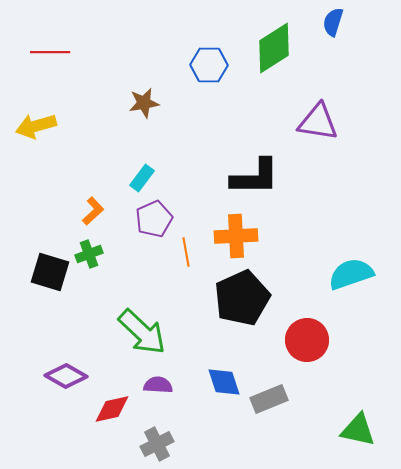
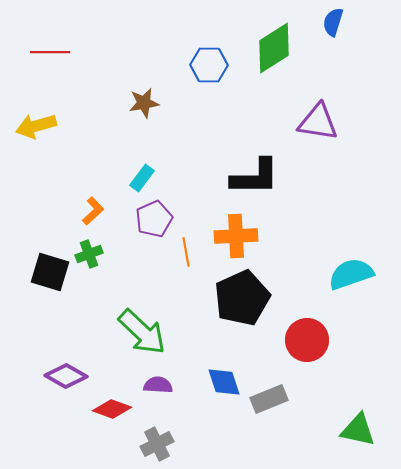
red diamond: rotated 33 degrees clockwise
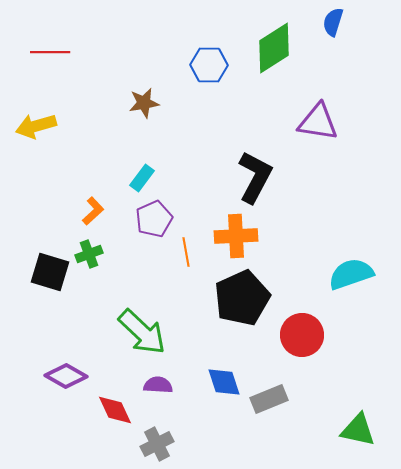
black L-shape: rotated 62 degrees counterclockwise
red circle: moved 5 px left, 5 px up
red diamond: moved 3 px right, 1 px down; rotated 45 degrees clockwise
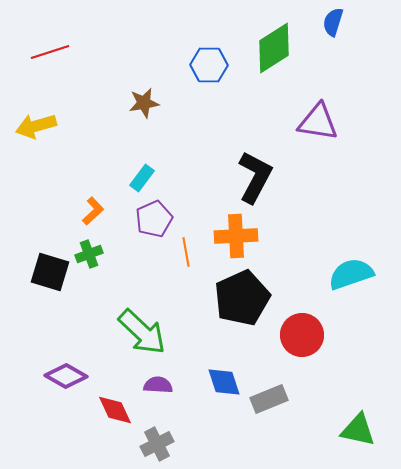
red line: rotated 18 degrees counterclockwise
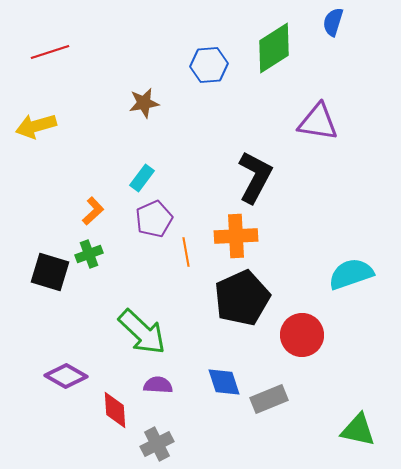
blue hexagon: rotated 6 degrees counterclockwise
red diamond: rotated 21 degrees clockwise
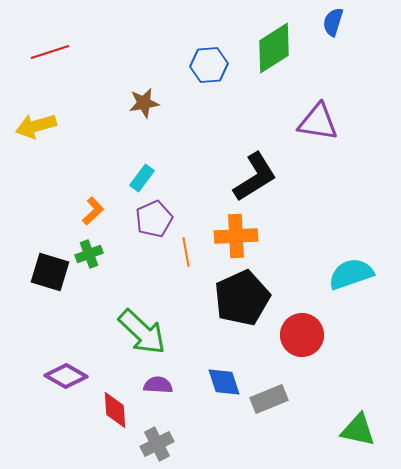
black L-shape: rotated 30 degrees clockwise
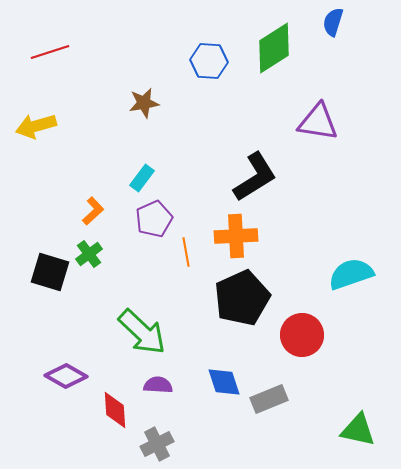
blue hexagon: moved 4 px up; rotated 9 degrees clockwise
green cross: rotated 16 degrees counterclockwise
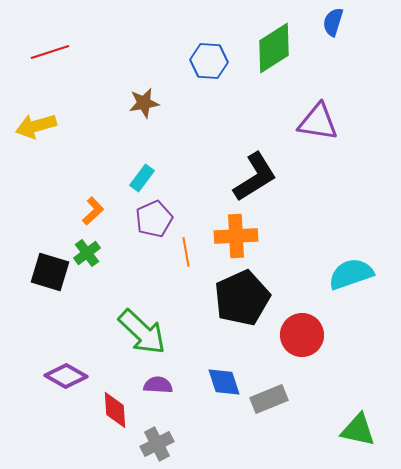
green cross: moved 2 px left, 1 px up
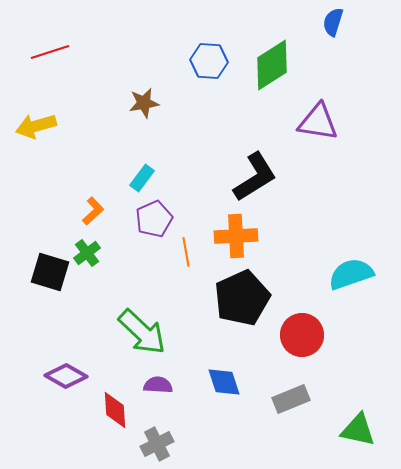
green diamond: moved 2 px left, 17 px down
gray rectangle: moved 22 px right
